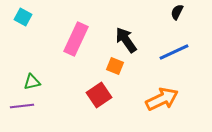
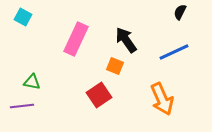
black semicircle: moved 3 px right
green triangle: rotated 24 degrees clockwise
orange arrow: rotated 92 degrees clockwise
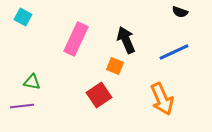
black semicircle: rotated 98 degrees counterclockwise
black arrow: rotated 12 degrees clockwise
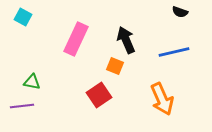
blue line: rotated 12 degrees clockwise
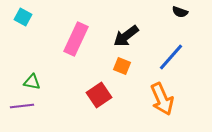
black arrow: moved 4 px up; rotated 104 degrees counterclockwise
blue line: moved 3 px left, 5 px down; rotated 36 degrees counterclockwise
orange square: moved 7 px right
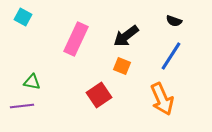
black semicircle: moved 6 px left, 9 px down
blue line: moved 1 px up; rotated 8 degrees counterclockwise
